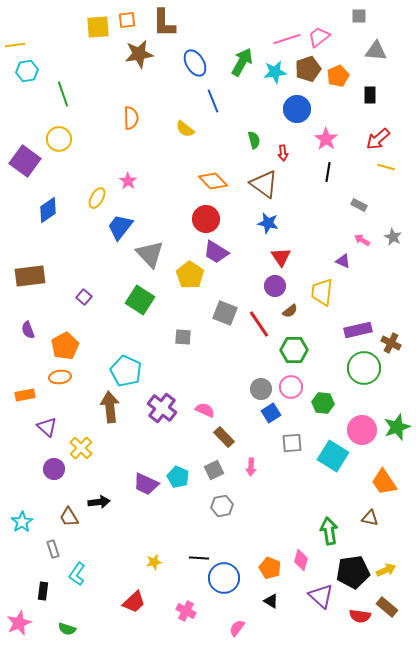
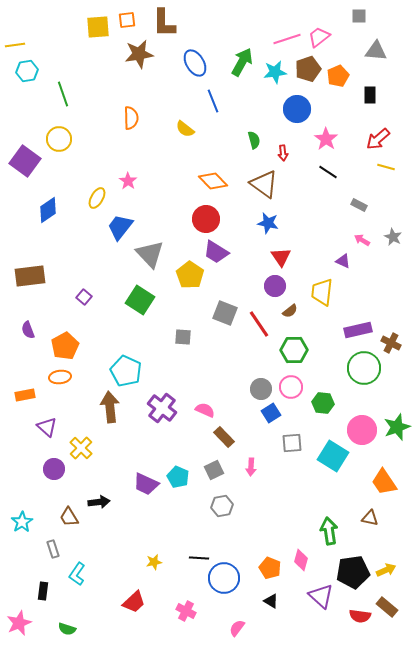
black line at (328, 172): rotated 66 degrees counterclockwise
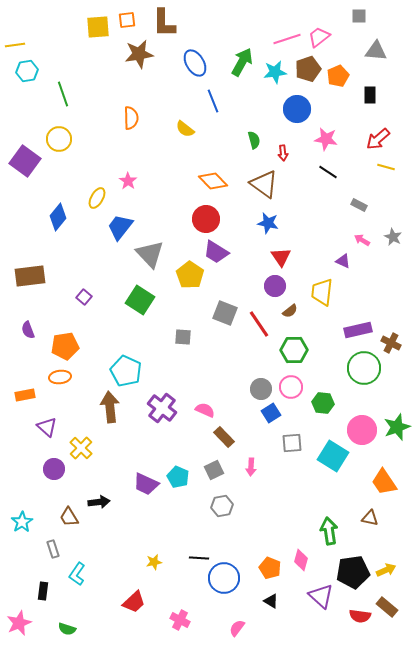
pink star at (326, 139): rotated 25 degrees counterclockwise
blue diamond at (48, 210): moved 10 px right, 7 px down; rotated 16 degrees counterclockwise
orange pentagon at (65, 346): rotated 20 degrees clockwise
pink cross at (186, 611): moved 6 px left, 9 px down
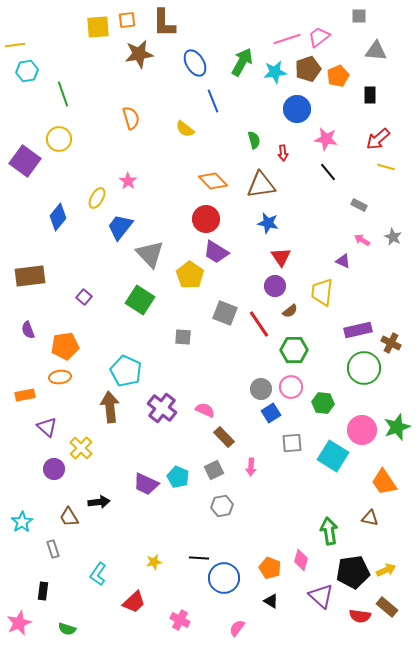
orange semicircle at (131, 118): rotated 15 degrees counterclockwise
black line at (328, 172): rotated 18 degrees clockwise
brown triangle at (264, 184): moved 3 px left, 1 px down; rotated 44 degrees counterclockwise
cyan L-shape at (77, 574): moved 21 px right
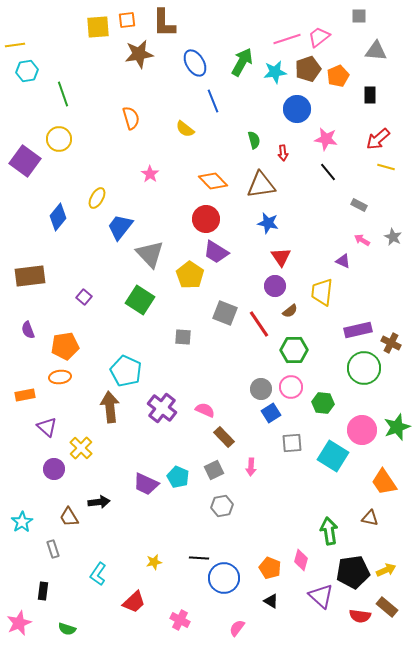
pink star at (128, 181): moved 22 px right, 7 px up
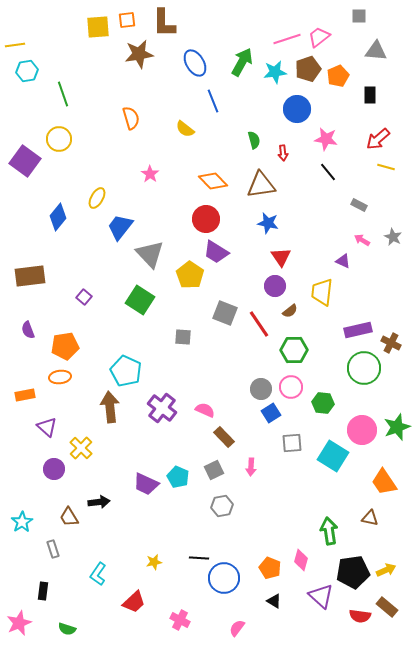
black triangle at (271, 601): moved 3 px right
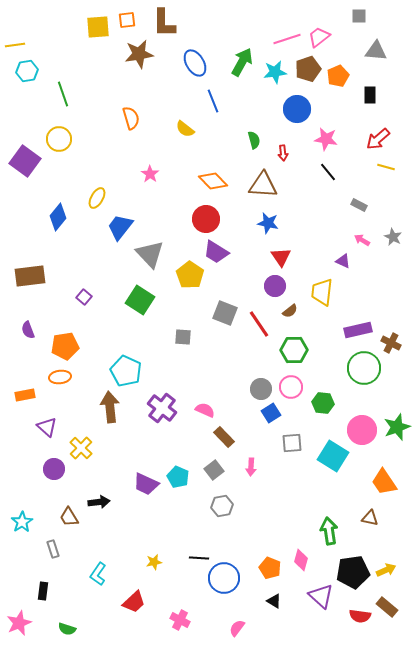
brown triangle at (261, 185): moved 2 px right; rotated 12 degrees clockwise
gray square at (214, 470): rotated 12 degrees counterclockwise
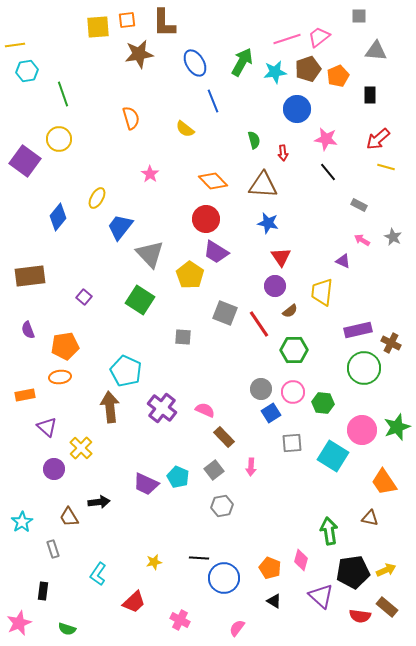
pink circle at (291, 387): moved 2 px right, 5 px down
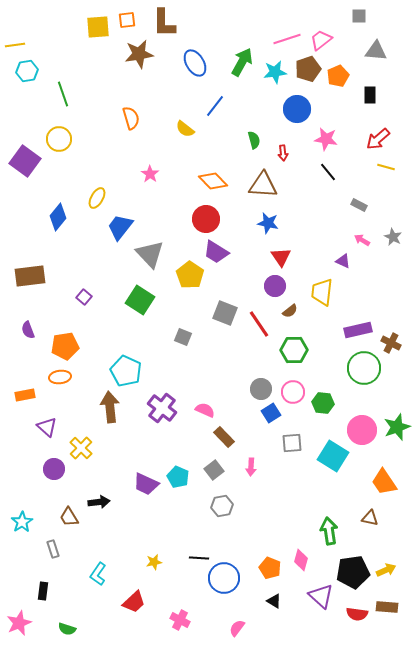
pink trapezoid at (319, 37): moved 2 px right, 3 px down
blue line at (213, 101): moved 2 px right, 5 px down; rotated 60 degrees clockwise
gray square at (183, 337): rotated 18 degrees clockwise
brown rectangle at (387, 607): rotated 35 degrees counterclockwise
red semicircle at (360, 616): moved 3 px left, 2 px up
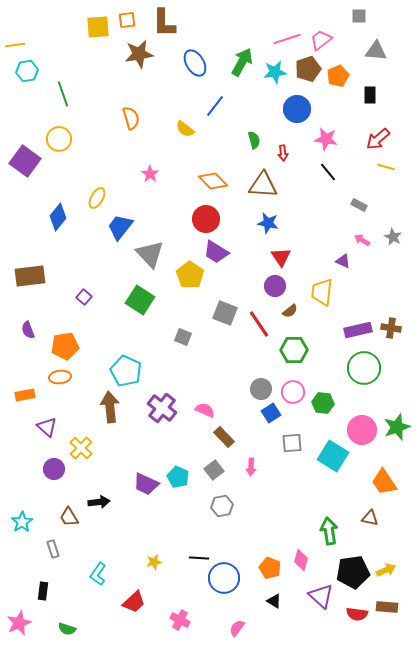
brown cross at (391, 343): moved 15 px up; rotated 18 degrees counterclockwise
